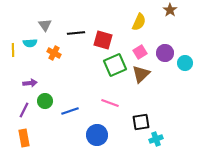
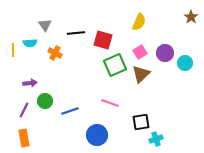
brown star: moved 21 px right, 7 px down
orange cross: moved 1 px right
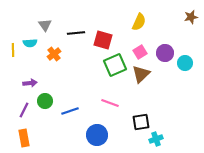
brown star: rotated 24 degrees clockwise
orange cross: moved 1 px left, 1 px down; rotated 24 degrees clockwise
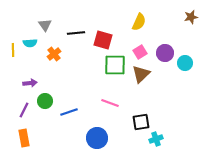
green square: rotated 25 degrees clockwise
blue line: moved 1 px left, 1 px down
blue circle: moved 3 px down
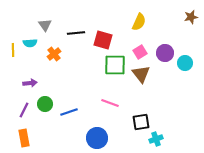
brown triangle: rotated 24 degrees counterclockwise
green circle: moved 3 px down
